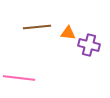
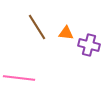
brown line: rotated 64 degrees clockwise
orange triangle: moved 2 px left
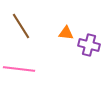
brown line: moved 16 px left, 1 px up
pink line: moved 9 px up
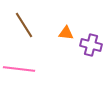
brown line: moved 3 px right, 1 px up
purple cross: moved 2 px right
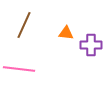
brown line: rotated 56 degrees clockwise
purple cross: rotated 15 degrees counterclockwise
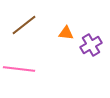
brown line: rotated 28 degrees clockwise
purple cross: rotated 30 degrees counterclockwise
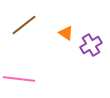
orange triangle: rotated 28 degrees clockwise
pink line: moved 10 px down
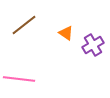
purple cross: moved 2 px right
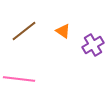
brown line: moved 6 px down
orange triangle: moved 3 px left, 2 px up
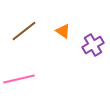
pink line: rotated 20 degrees counterclockwise
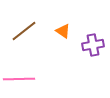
purple cross: rotated 20 degrees clockwise
pink line: rotated 12 degrees clockwise
